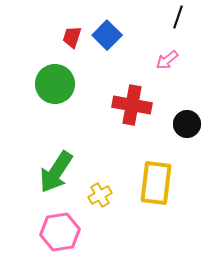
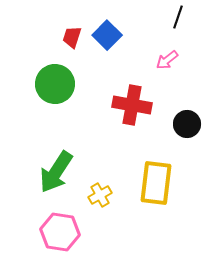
pink hexagon: rotated 18 degrees clockwise
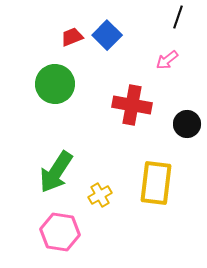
red trapezoid: rotated 50 degrees clockwise
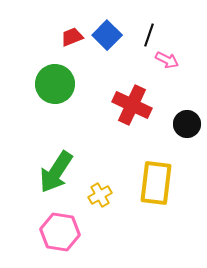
black line: moved 29 px left, 18 px down
pink arrow: rotated 115 degrees counterclockwise
red cross: rotated 15 degrees clockwise
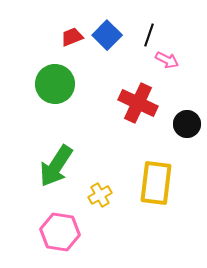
red cross: moved 6 px right, 2 px up
green arrow: moved 6 px up
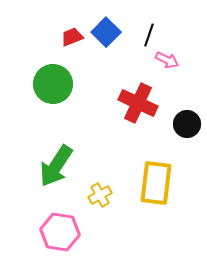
blue square: moved 1 px left, 3 px up
green circle: moved 2 px left
